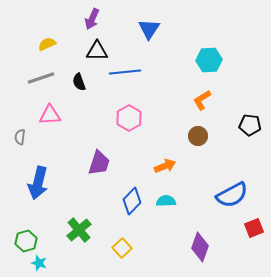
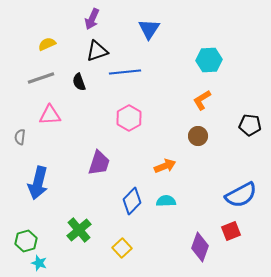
black triangle: rotated 20 degrees counterclockwise
blue semicircle: moved 9 px right
red square: moved 23 px left, 3 px down
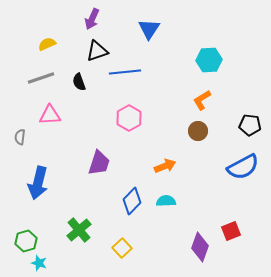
brown circle: moved 5 px up
blue semicircle: moved 2 px right, 28 px up
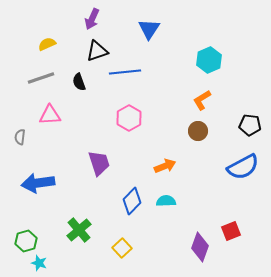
cyan hexagon: rotated 20 degrees counterclockwise
purple trapezoid: rotated 36 degrees counterclockwise
blue arrow: rotated 68 degrees clockwise
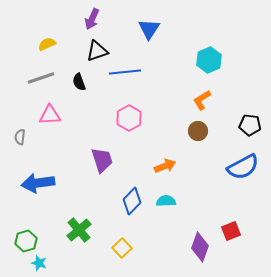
purple trapezoid: moved 3 px right, 3 px up
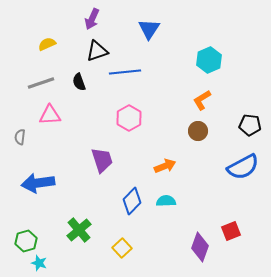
gray line: moved 5 px down
